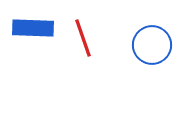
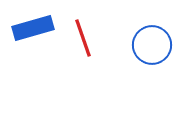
blue rectangle: rotated 18 degrees counterclockwise
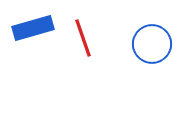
blue circle: moved 1 px up
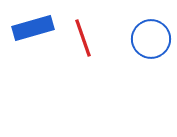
blue circle: moved 1 px left, 5 px up
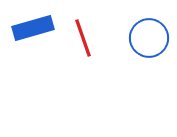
blue circle: moved 2 px left, 1 px up
